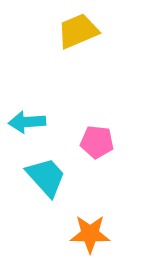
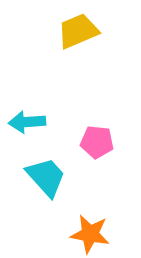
orange star: rotated 9 degrees clockwise
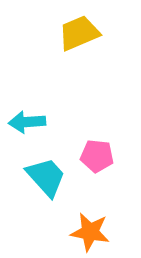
yellow trapezoid: moved 1 px right, 2 px down
pink pentagon: moved 14 px down
orange star: moved 2 px up
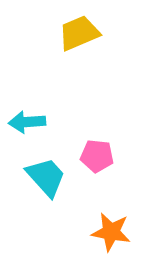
orange star: moved 21 px right
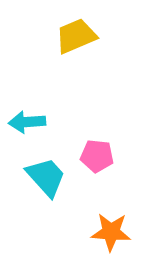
yellow trapezoid: moved 3 px left, 3 px down
orange star: rotated 6 degrees counterclockwise
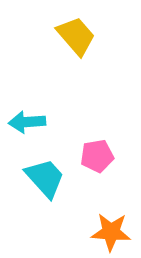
yellow trapezoid: rotated 72 degrees clockwise
pink pentagon: rotated 16 degrees counterclockwise
cyan trapezoid: moved 1 px left, 1 px down
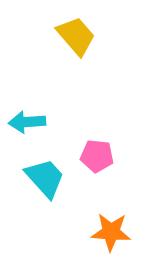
pink pentagon: rotated 16 degrees clockwise
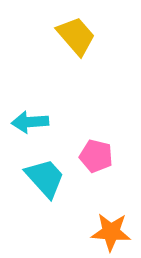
cyan arrow: moved 3 px right
pink pentagon: moved 1 px left; rotated 8 degrees clockwise
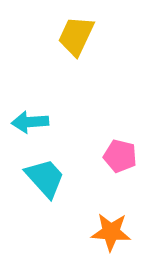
yellow trapezoid: rotated 114 degrees counterclockwise
pink pentagon: moved 24 px right
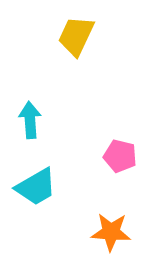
cyan arrow: moved 2 px up; rotated 90 degrees clockwise
cyan trapezoid: moved 9 px left, 9 px down; rotated 102 degrees clockwise
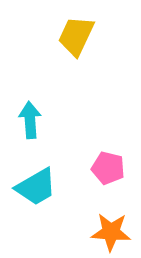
pink pentagon: moved 12 px left, 12 px down
